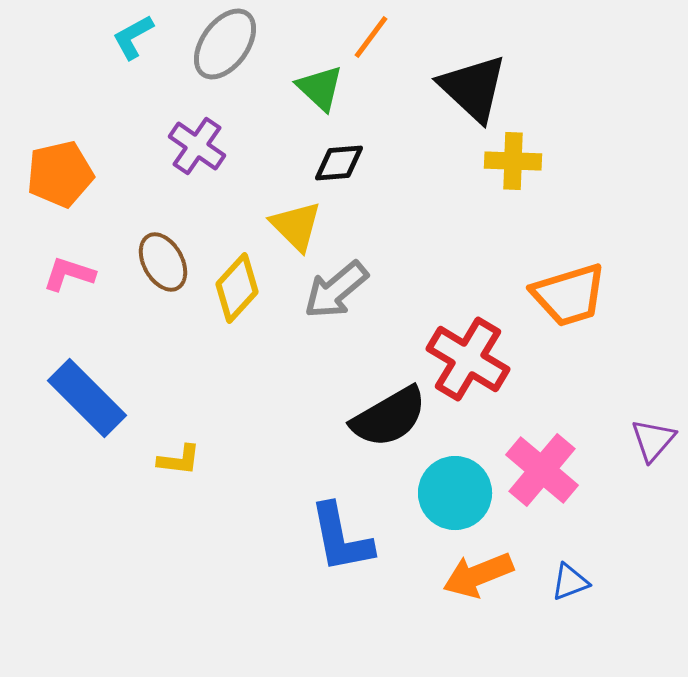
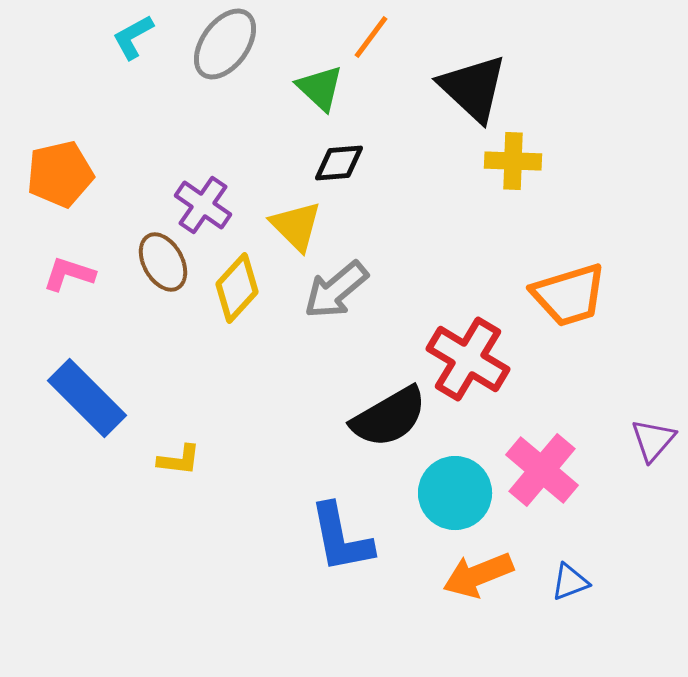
purple cross: moved 6 px right, 59 px down
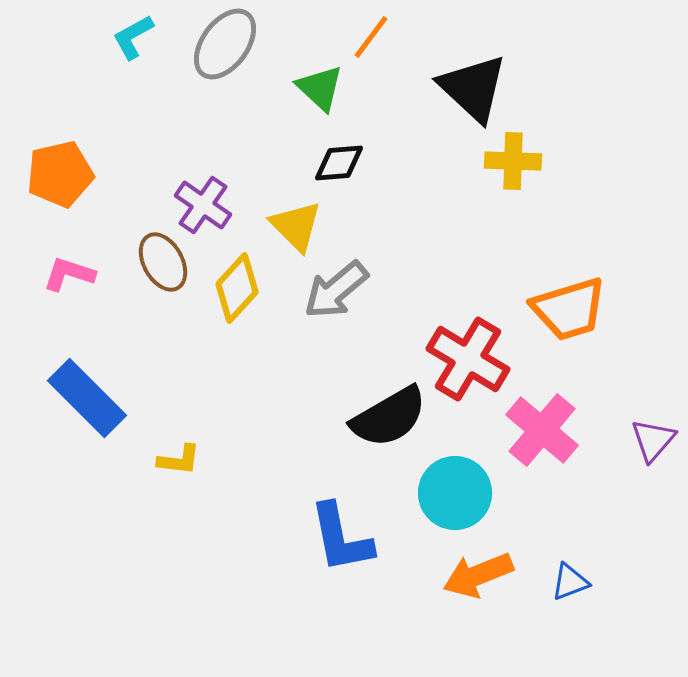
orange trapezoid: moved 14 px down
pink cross: moved 40 px up
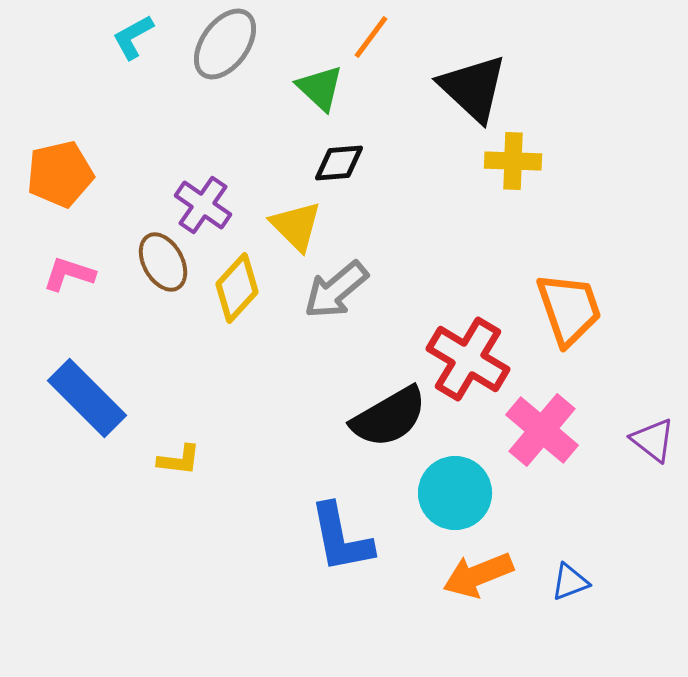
orange trapezoid: rotated 92 degrees counterclockwise
purple triangle: rotated 33 degrees counterclockwise
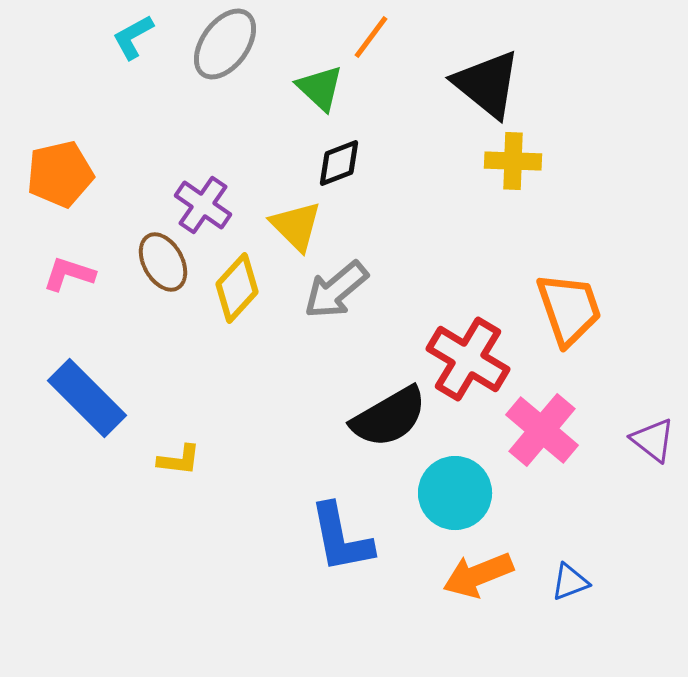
black triangle: moved 14 px right, 4 px up; rotated 4 degrees counterclockwise
black diamond: rotated 16 degrees counterclockwise
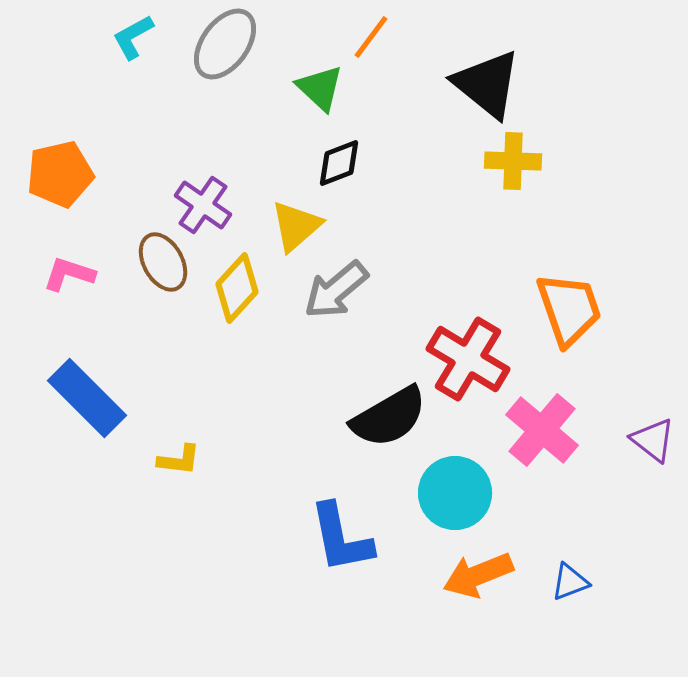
yellow triangle: rotated 34 degrees clockwise
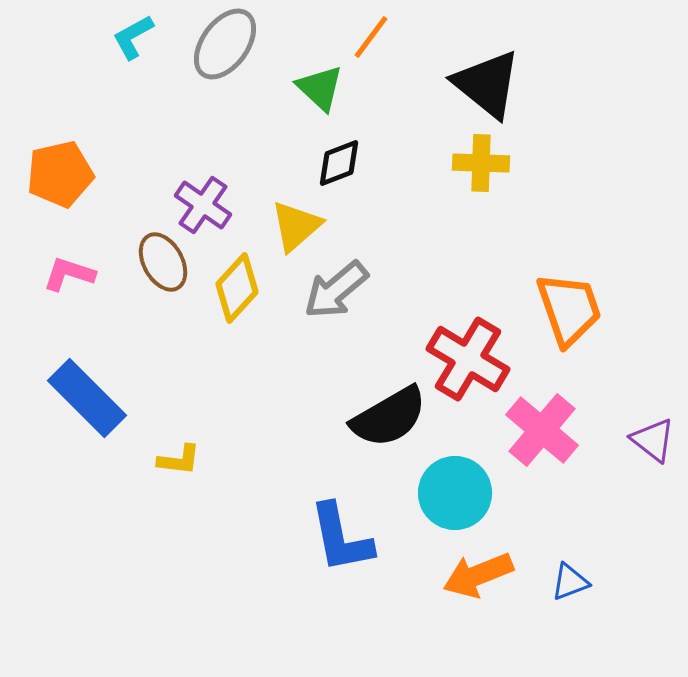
yellow cross: moved 32 px left, 2 px down
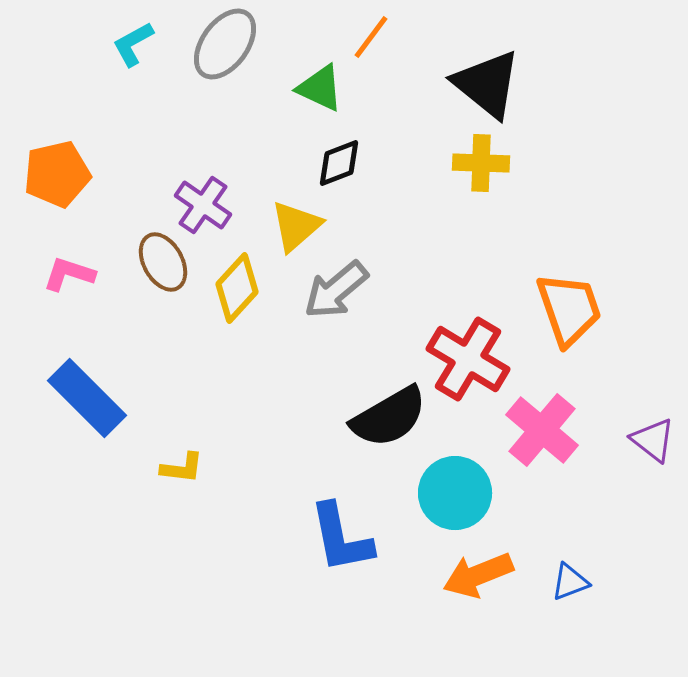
cyan L-shape: moved 7 px down
green triangle: rotated 18 degrees counterclockwise
orange pentagon: moved 3 px left
yellow L-shape: moved 3 px right, 8 px down
